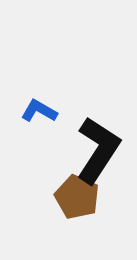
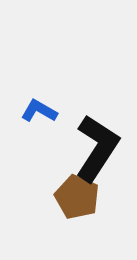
black L-shape: moved 1 px left, 2 px up
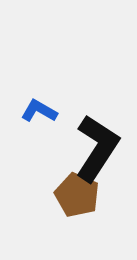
brown pentagon: moved 2 px up
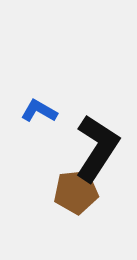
brown pentagon: moved 1 px left, 3 px up; rotated 30 degrees counterclockwise
